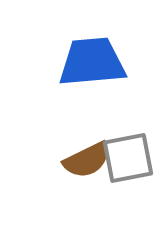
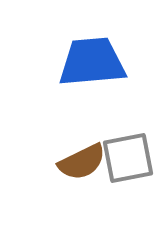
brown semicircle: moved 5 px left, 2 px down
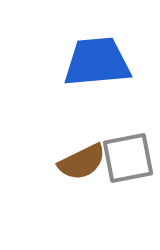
blue trapezoid: moved 5 px right
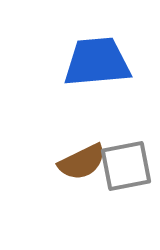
gray square: moved 2 px left, 8 px down
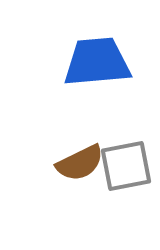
brown semicircle: moved 2 px left, 1 px down
